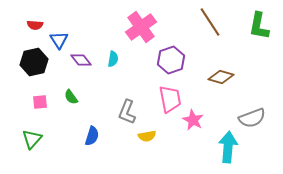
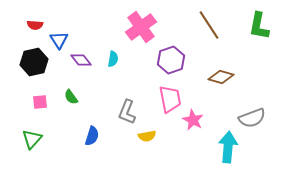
brown line: moved 1 px left, 3 px down
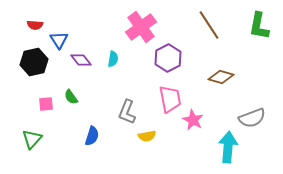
purple hexagon: moved 3 px left, 2 px up; rotated 8 degrees counterclockwise
pink square: moved 6 px right, 2 px down
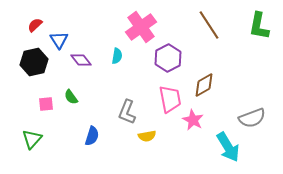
red semicircle: rotated 133 degrees clockwise
cyan semicircle: moved 4 px right, 3 px up
brown diamond: moved 17 px left, 8 px down; rotated 45 degrees counterclockwise
cyan arrow: rotated 144 degrees clockwise
